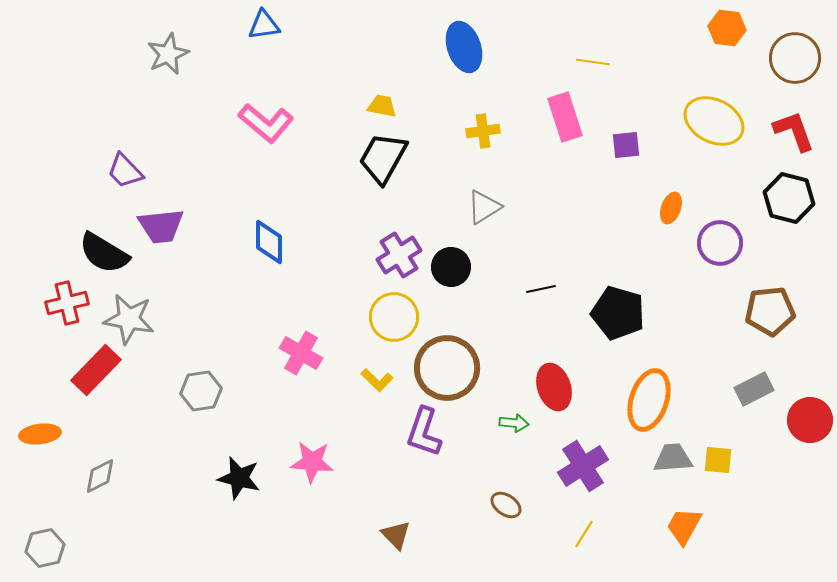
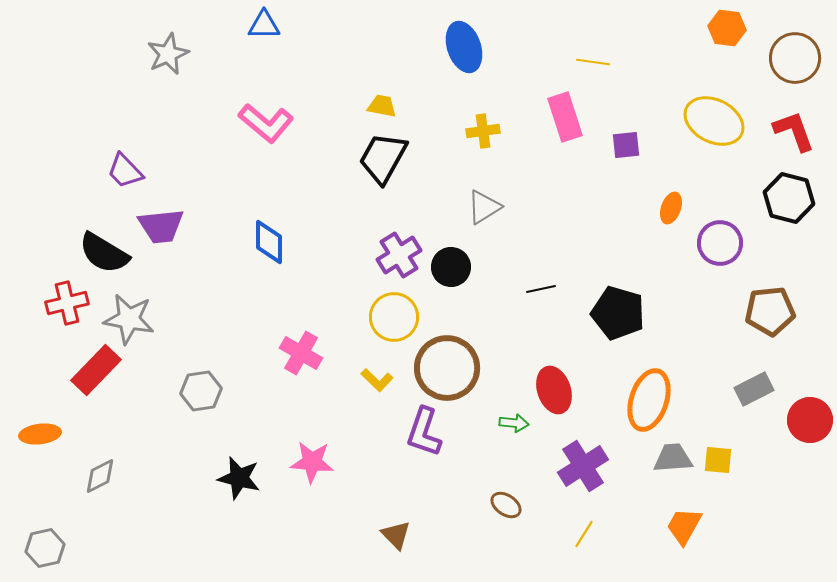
blue triangle at (264, 25): rotated 8 degrees clockwise
red ellipse at (554, 387): moved 3 px down
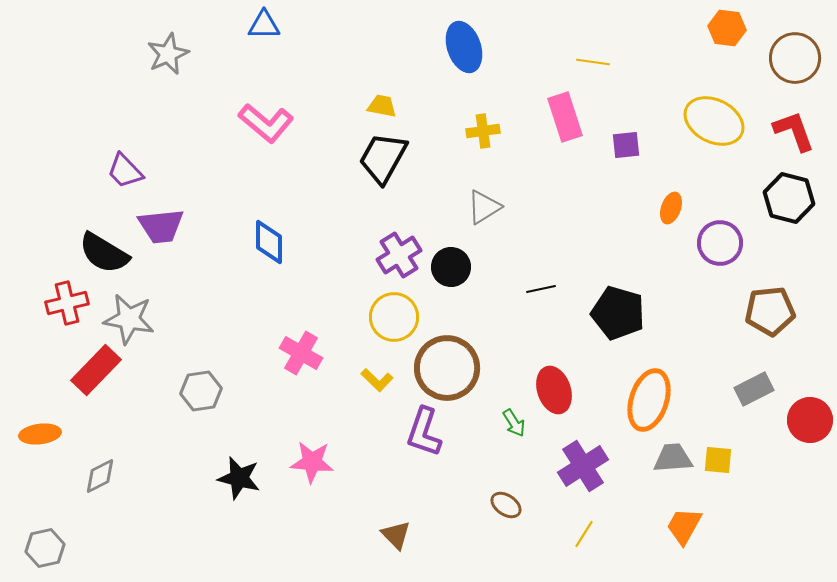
green arrow at (514, 423): rotated 52 degrees clockwise
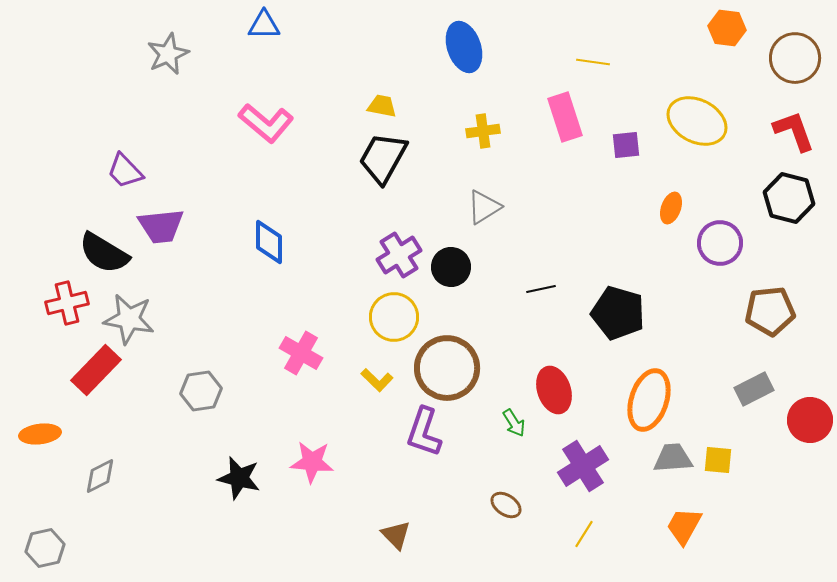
yellow ellipse at (714, 121): moved 17 px left
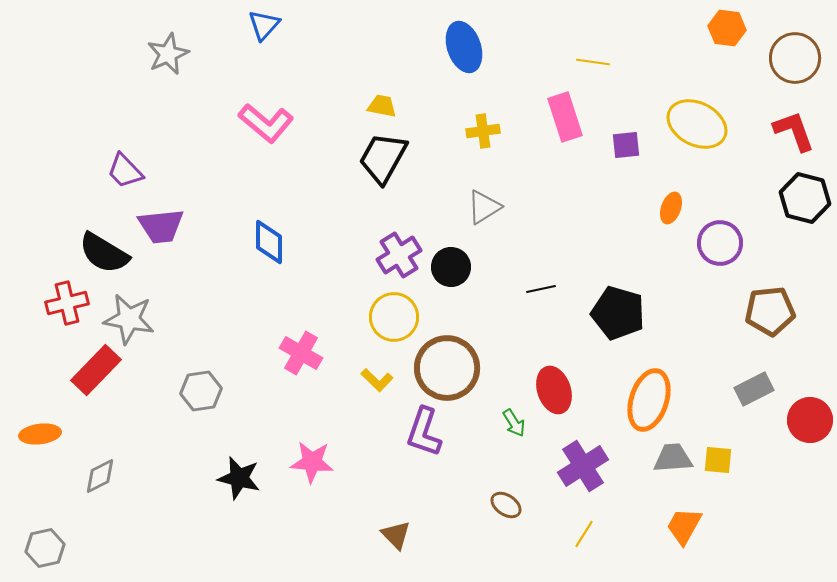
blue triangle at (264, 25): rotated 48 degrees counterclockwise
yellow ellipse at (697, 121): moved 3 px down
black hexagon at (789, 198): moved 16 px right
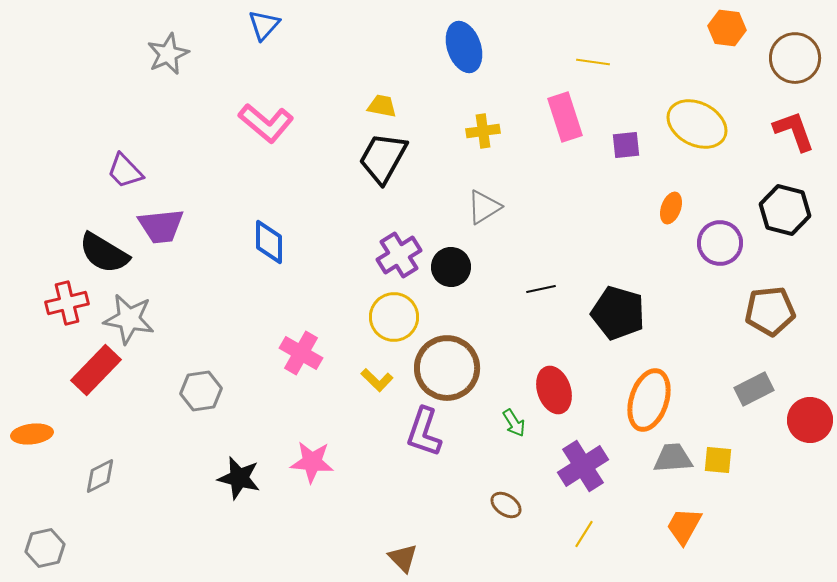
black hexagon at (805, 198): moved 20 px left, 12 px down
orange ellipse at (40, 434): moved 8 px left
brown triangle at (396, 535): moved 7 px right, 23 px down
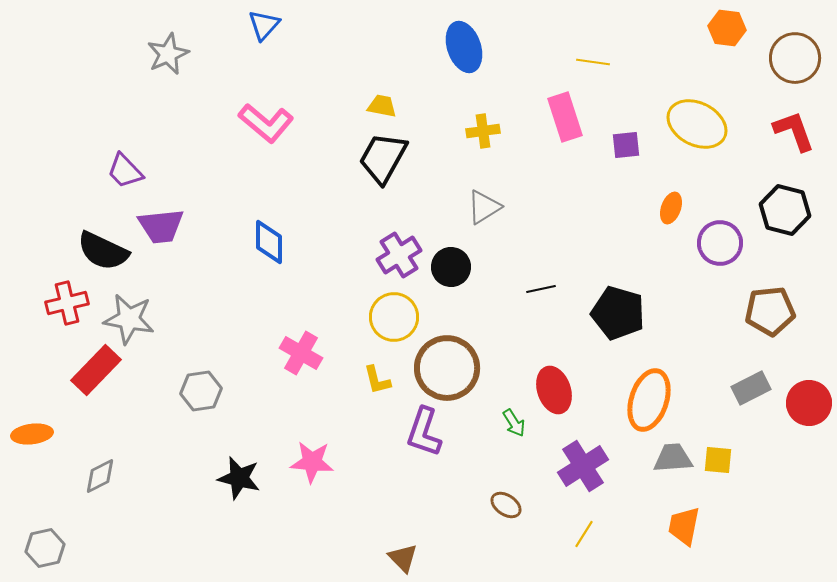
black semicircle at (104, 253): moved 1 px left, 2 px up; rotated 6 degrees counterclockwise
yellow L-shape at (377, 380): rotated 32 degrees clockwise
gray rectangle at (754, 389): moved 3 px left, 1 px up
red circle at (810, 420): moved 1 px left, 17 px up
orange trapezoid at (684, 526): rotated 18 degrees counterclockwise
